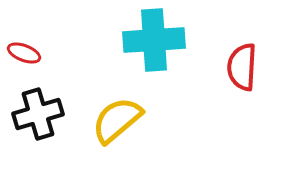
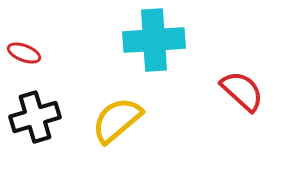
red semicircle: moved 24 px down; rotated 129 degrees clockwise
black cross: moved 3 px left, 3 px down
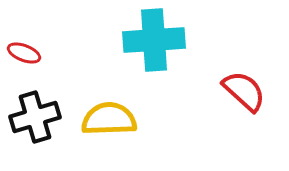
red semicircle: moved 2 px right
yellow semicircle: moved 8 px left, 1 px up; rotated 38 degrees clockwise
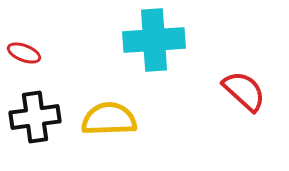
black cross: rotated 9 degrees clockwise
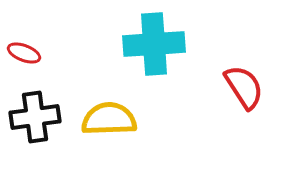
cyan cross: moved 4 px down
red semicircle: moved 4 px up; rotated 15 degrees clockwise
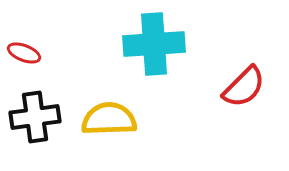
red semicircle: rotated 78 degrees clockwise
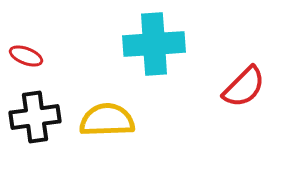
red ellipse: moved 2 px right, 3 px down
yellow semicircle: moved 2 px left, 1 px down
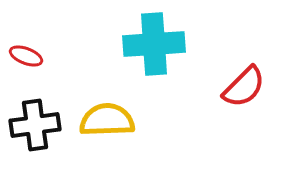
black cross: moved 8 px down
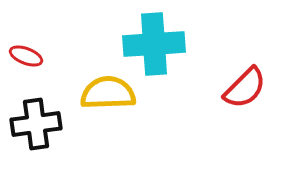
red semicircle: moved 1 px right, 1 px down
yellow semicircle: moved 1 px right, 27 px up
black cross: moved 1 px right, 1 px up
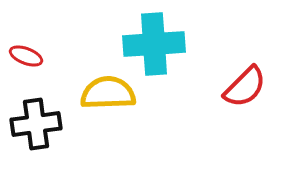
red semicircle: moved 1 px up
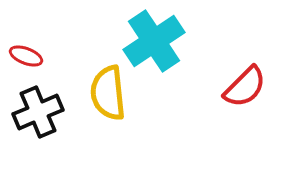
cyan cross: moved 3 px up; rotated 30 degrees counterclockwise
yellow semicircle: rotated 94 degrees counterclockwise
black cross: moved 2 px right, 12 px up; rotated 15 degrees counterclockwise
